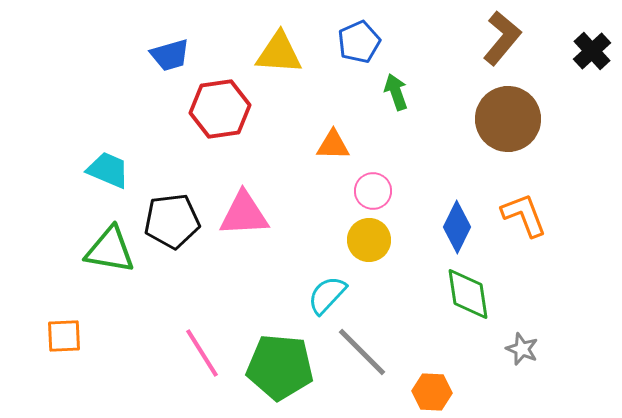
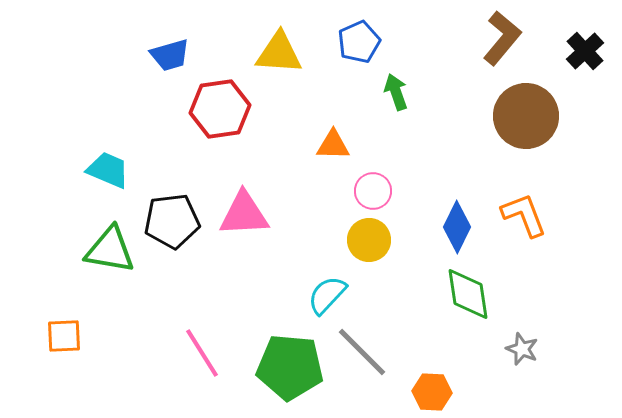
black cross: moved 7 px left
brown circle: moved 18 px right, 3 px up
green pentagon: moved 10 px right
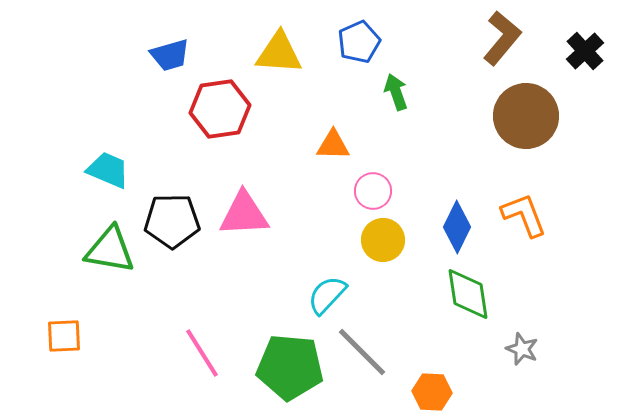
black pentagon: rotated 6 degrees clockwise
yellow circle: moved 14 px right
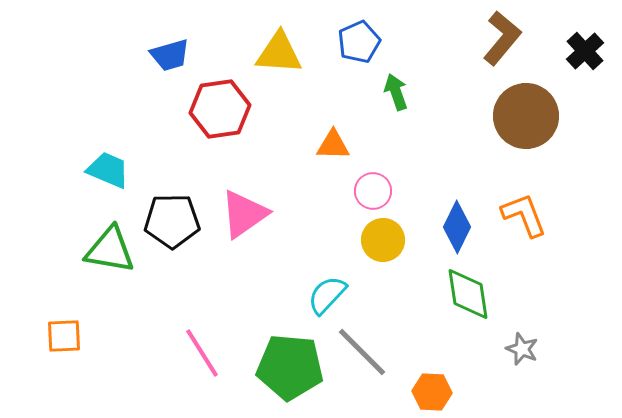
pink triangle: rotated 32 degrees counterclockwise
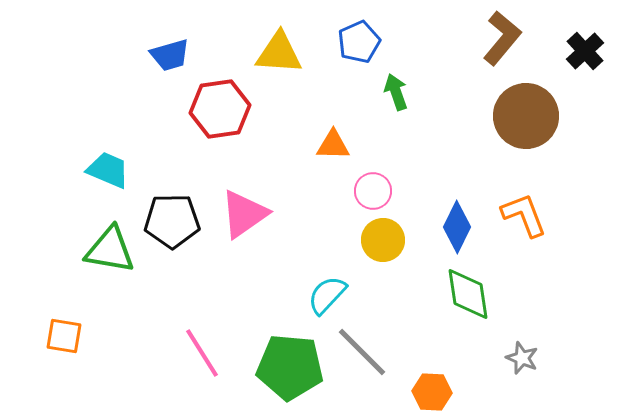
orange square: rotated 12 degrees clockwise
gray star: moved 9 px down
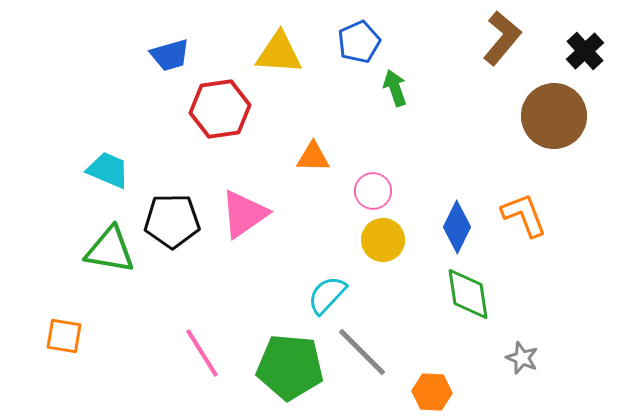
green arrow: moved 1 px left, 4 px up
brown circle: moved 28 px right
orange triangle: moved 20 px left, 12 px down
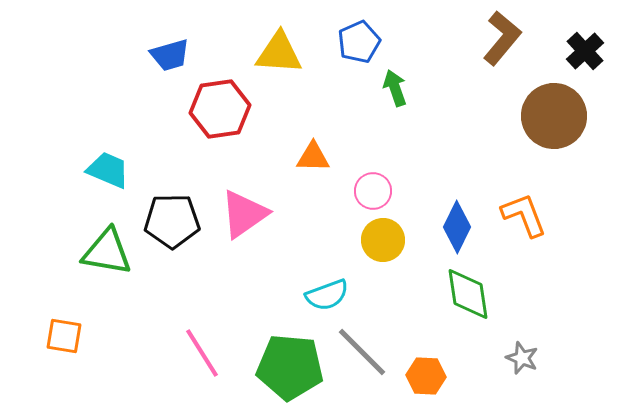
green triangle: moved 3 px left, 2 px down
cyan semicircle: rotated 153 degrees counterclockwise
orange hexagon: moved 6 px left, 16 px up
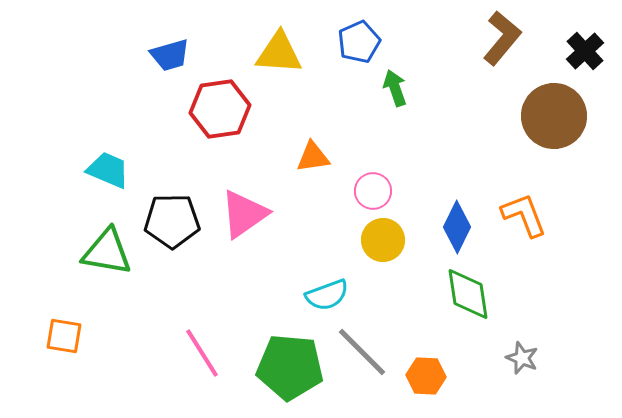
orange triangle: rotated 9 degrees counterclockwise
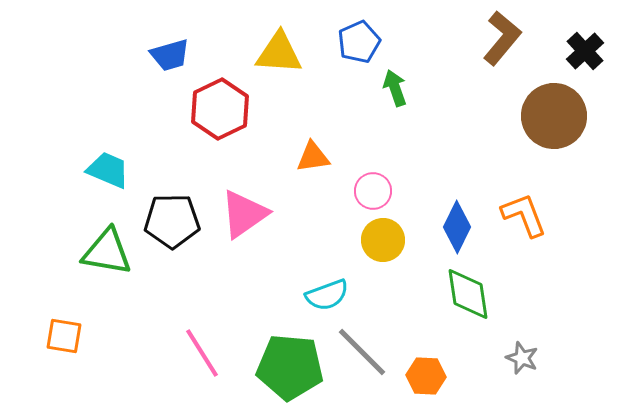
red hexagon: rotated 18 degrees counterclockwise
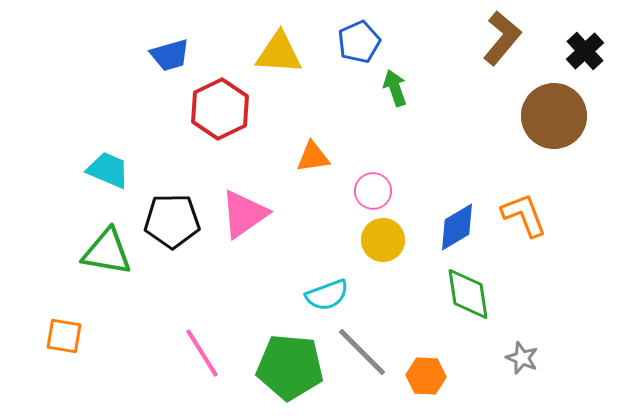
blue diamond: rotated 33 degrees clockwise
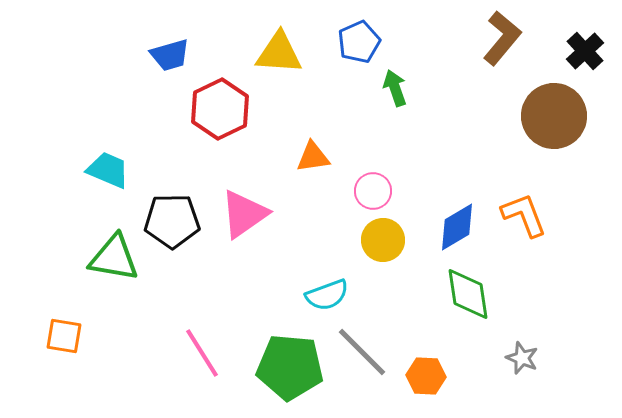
green triangle: moved 7 px right, 6 px down
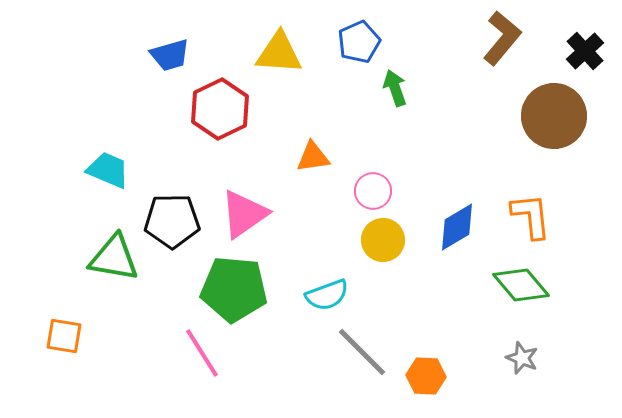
orange L-shape: moved 7 px right, 1 px down; rotated 15 degrees clockwise
green diamond: moved 53 px right, 9 px up; rotated 32 degrees counterclockwise
green pentagon: moved 56 px left, 78 px up
